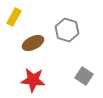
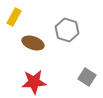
brown ellipse: rotated 45 degrees clockwise
gray square: moved 3 px right, 1 px down
red star: moved 1 px right, 2 px down; rotated 10 degrees counterclockwise
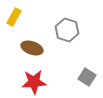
brown ellipse: moved 1 px left, 5 px down
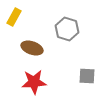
gray hexagon: moved 1 px up
gray square: moved 1 px up; rotated 30 degrees counterclockwise
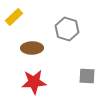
yellow rectangle: rotated 18 degrees clockwise
brown ellipse: rotated 20 degrees counterclockwise
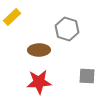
yellow rectangle: moved 2 px left
brown ellipse: moved 7 px right, 2 px down
red star: moved 5 px right
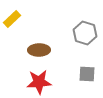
yellow rectangle: moved 2 px down
gray hexagon: moved 18 px right, 4 px down
gray square: moved 2 px up
